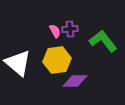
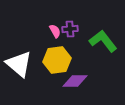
white triangle: moved 1 px right, 1 px down
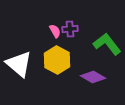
green L-shape: moved 4 px right, 3 px down
yellow hexagon: rotated 24 degrees counterclockwise
purple diamond: moved 18 px right, 4 px up; rotated 30 degrees clockwise
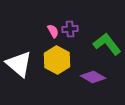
pink semicircle: moved 2 px left
